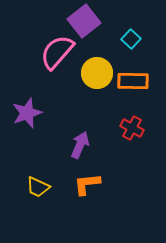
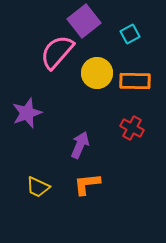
cyan square: moved 1 px left, 5 px up; rotated 18 degrees clockwise
orange rectangle: moved 2 px right
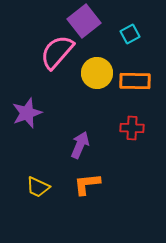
red cross: rotated 25 degrees counterclockwise
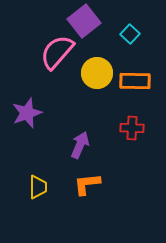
cyan square: rotated 18 degrees counterclockwise
yellow trapezoid: rotated 115 degrees counterclockwise
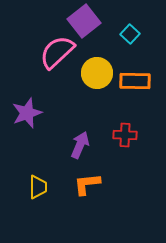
pink semicircle: rotated 6 degrees clockwise
red cross: moved 7 px left, 7 px down
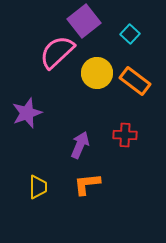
orange rectangle: rotated 36 degrees clockwise
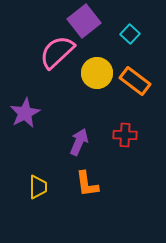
purple star: moved 2 px left; rotated 8 degrees counterclockwise
purple arrow: moved 1 px left, 3 px up
orange L-shape: rotated 92 degrees counterclockwise
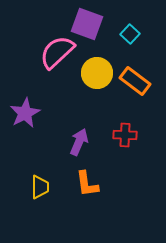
purple square: moved 3 px right, 3 px down; rotated 32 degrees counterclockwise
yellow trapezoid: moved 2 px right
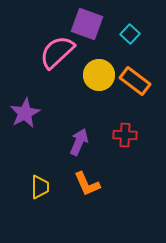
yellow circle: moved 2 px right, 2 px down
orange L-shape: rotated 16 degrees counterclockwise
